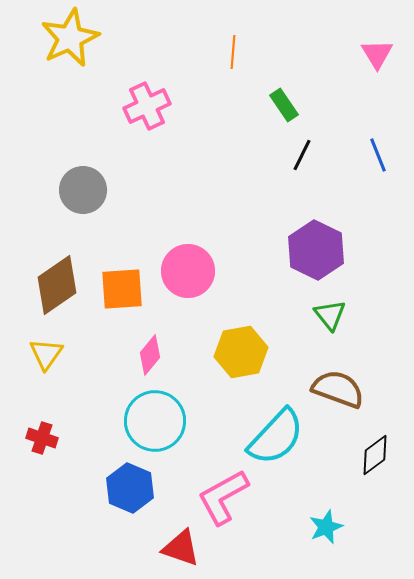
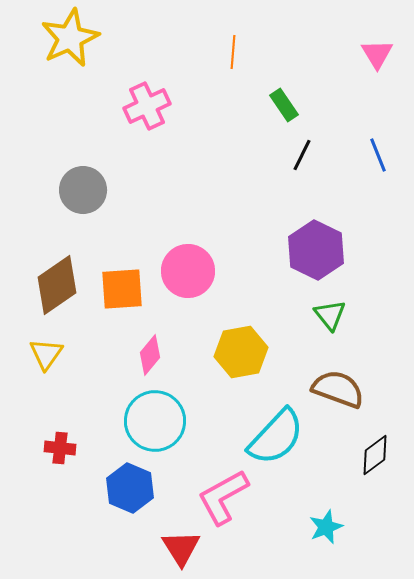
red cross: moved 18 px right, 10 px down; rotated 12 degrees counterclockwise
red triangle: rotated 39 degrees clockwise
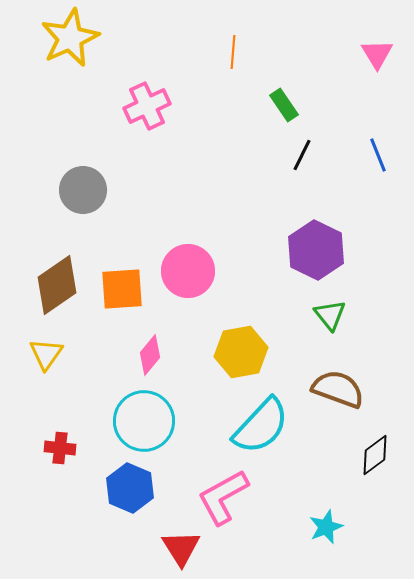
cyan circle: moved 11 px left
cyan semicircle: moved 15 px left, 11 px up
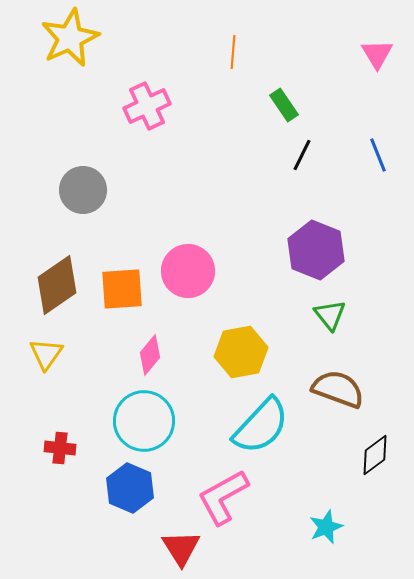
purple hexagon: rotated 4 degrees counterclockwise
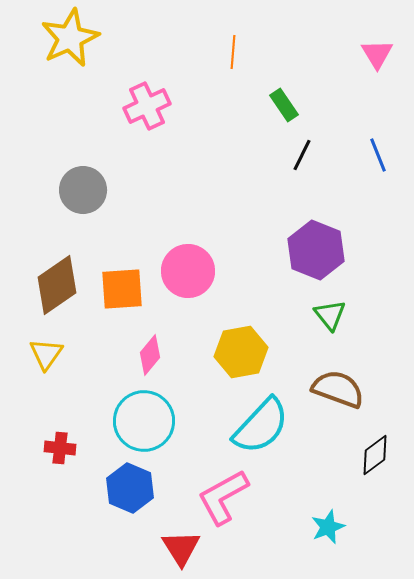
cyan star: moved 2 px right
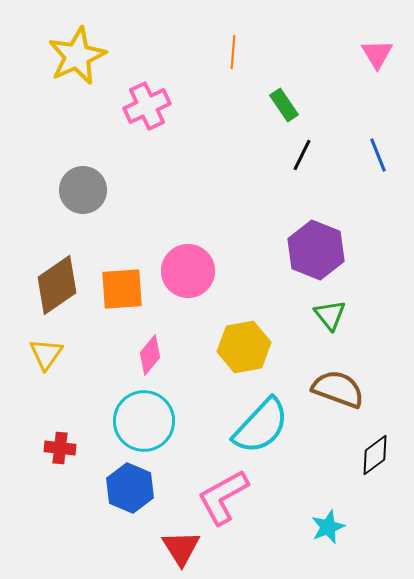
yellow star: moved 7 px right, 18 px down
yellow hexagon: moved 3 px right, 5 px up
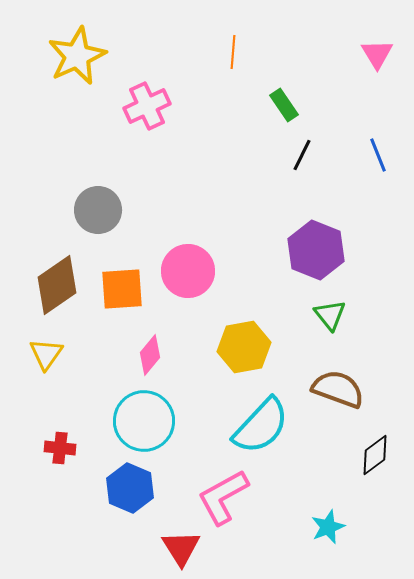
gray circle: moved 15 px right, 20 px down
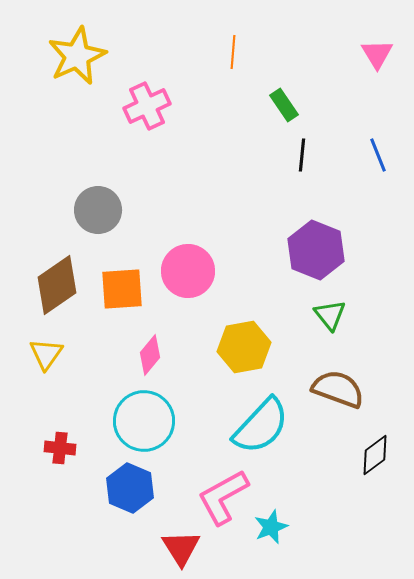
black line: rotated 20 degrees counterclockwise
cyan star: moved 57 px left
